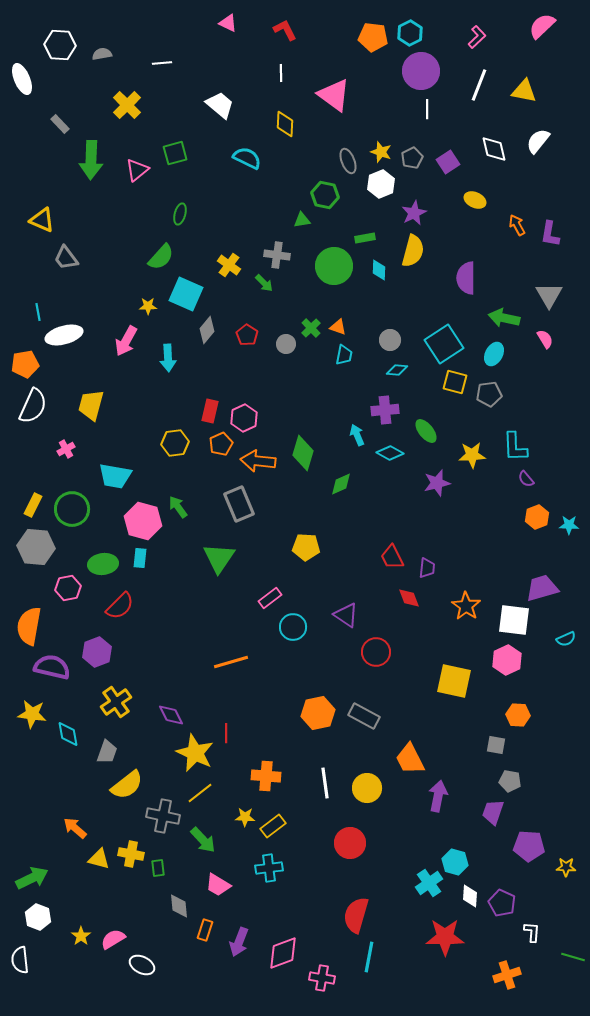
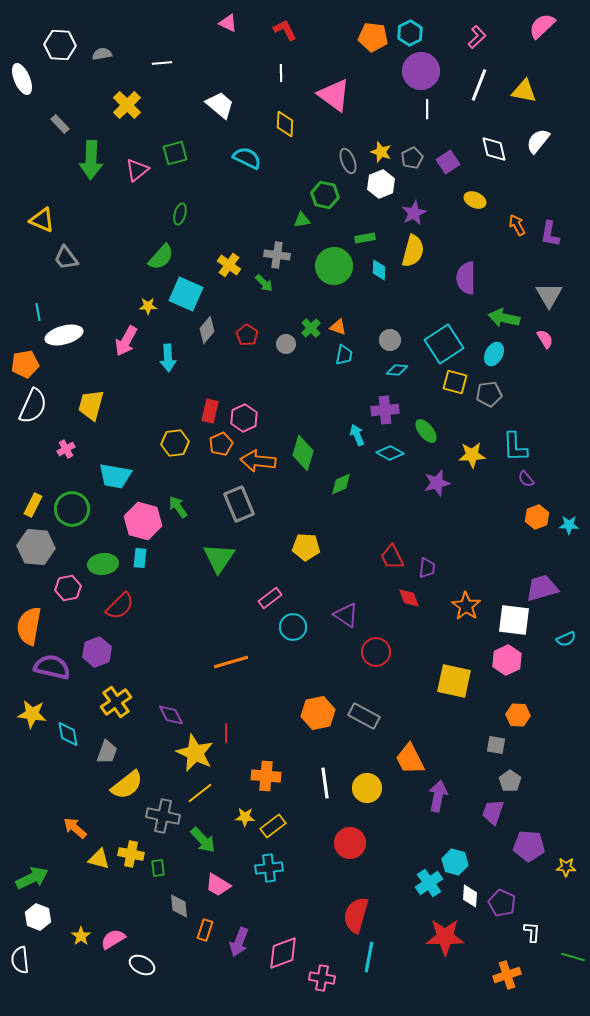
gray pentagon at (510, 781): rotated 25 degrees clockwise
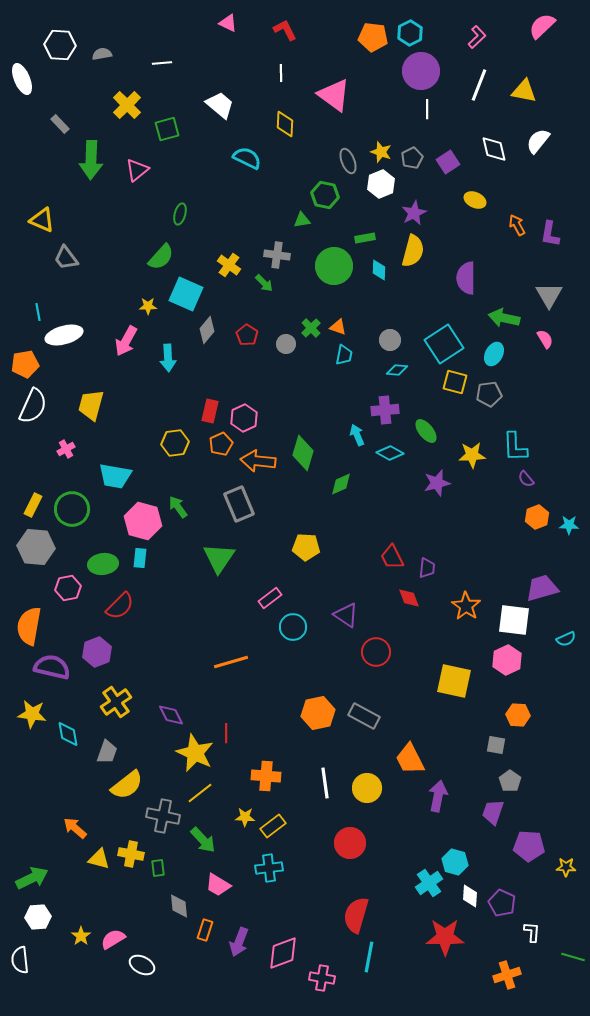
green square at (175, 153): moved 8 px left, 24 px up
white hexagon at (38, 917): rotated 25 degrees counterclockwise
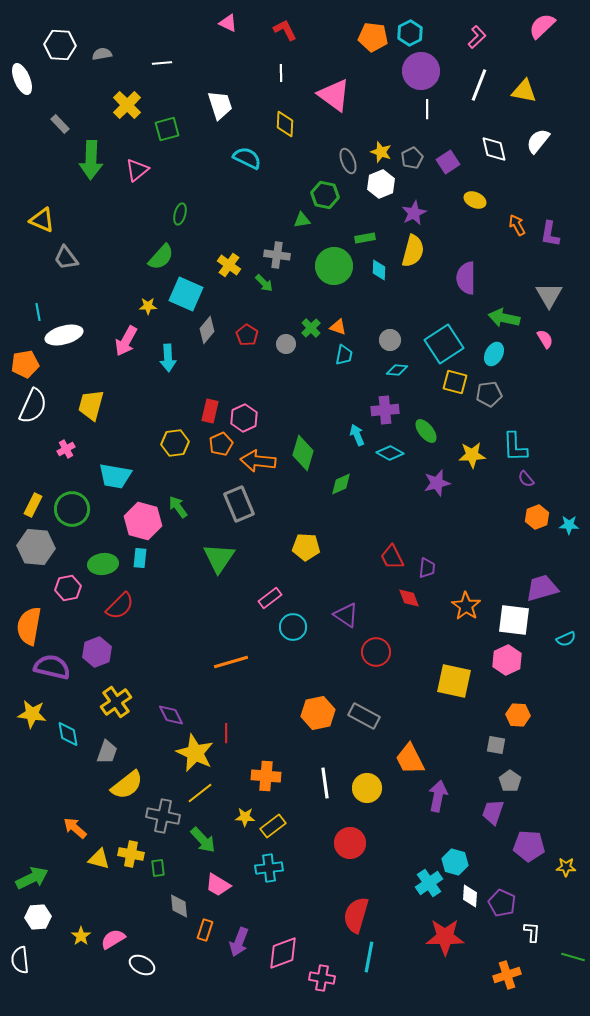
white trapezoid at (220, 105): rotated 32 degrees clockwise
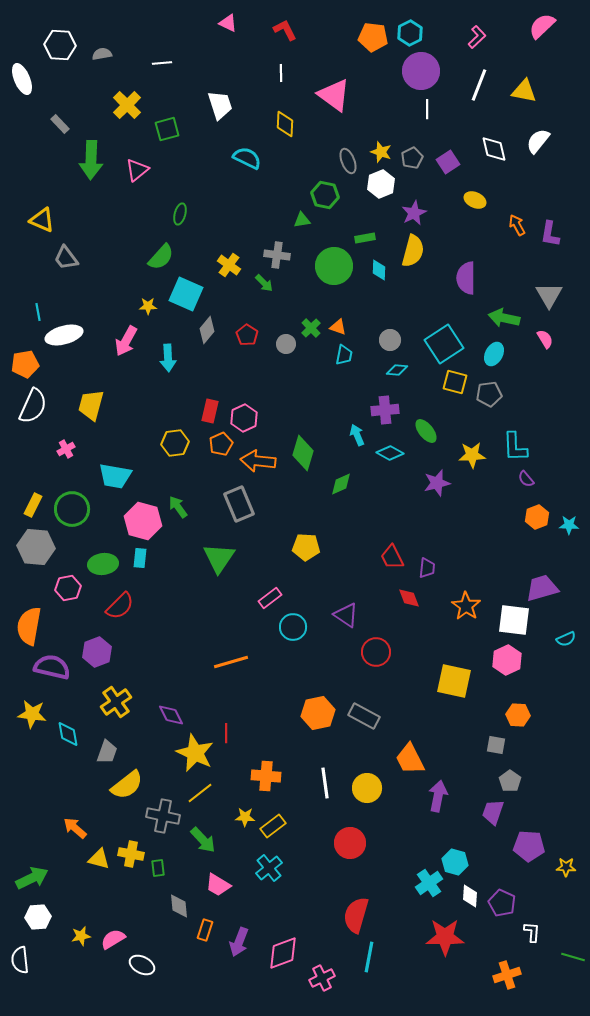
cyan cross at (269, 868): rotated 32 degrees counterclockwise
yellow star at (81, 936): rotated 24 degrees clockwise
pink cross at (322, 978): rotated 35 degrees counterclockwise
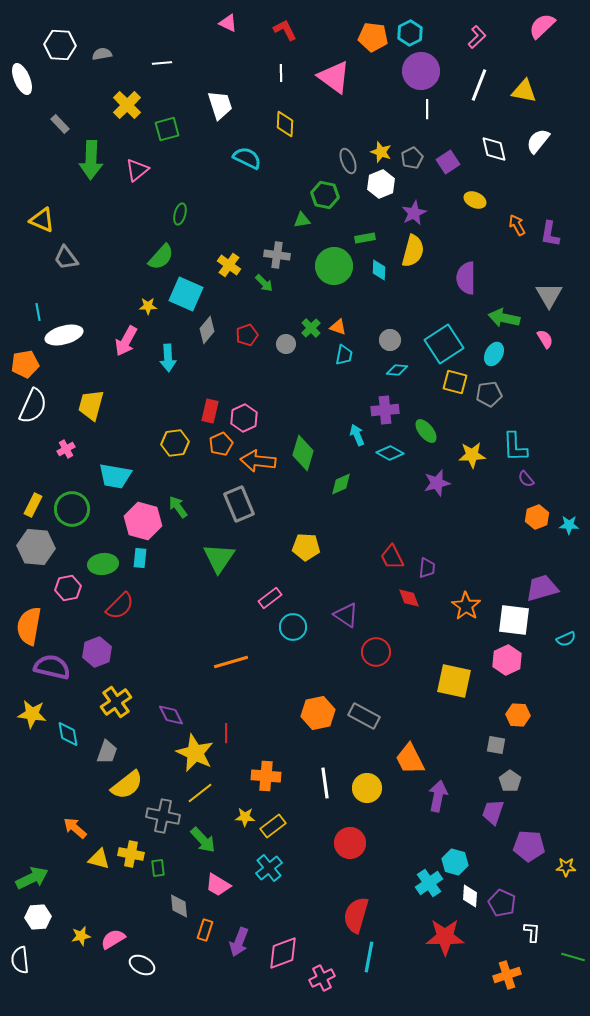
pink triangle at (334, 95): moved 18 px up
red pentagon at (247, 335): rotated 20 degrees clockwise
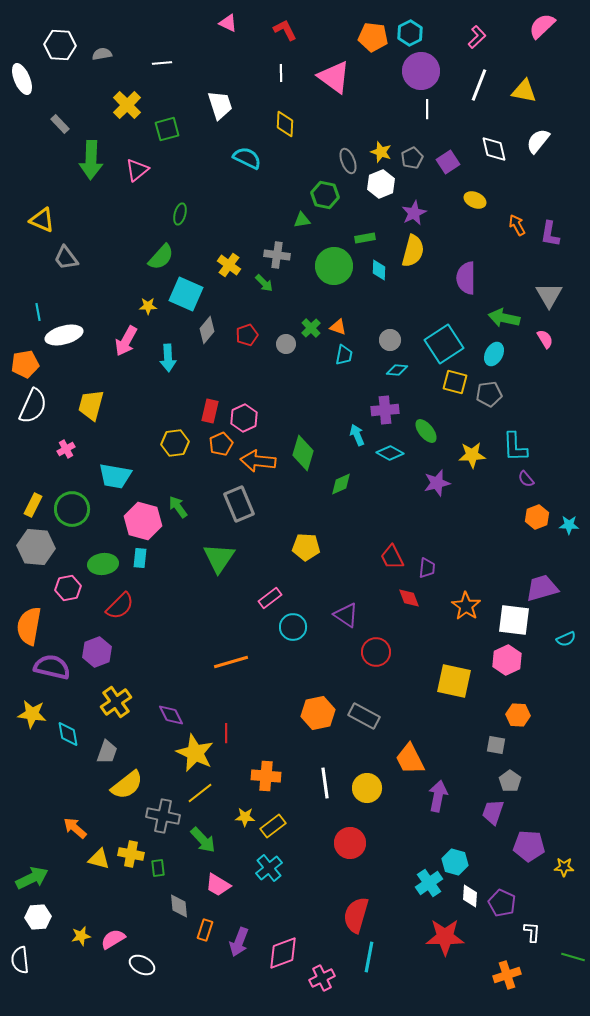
yellow star at (566, 867): moved 2 px left
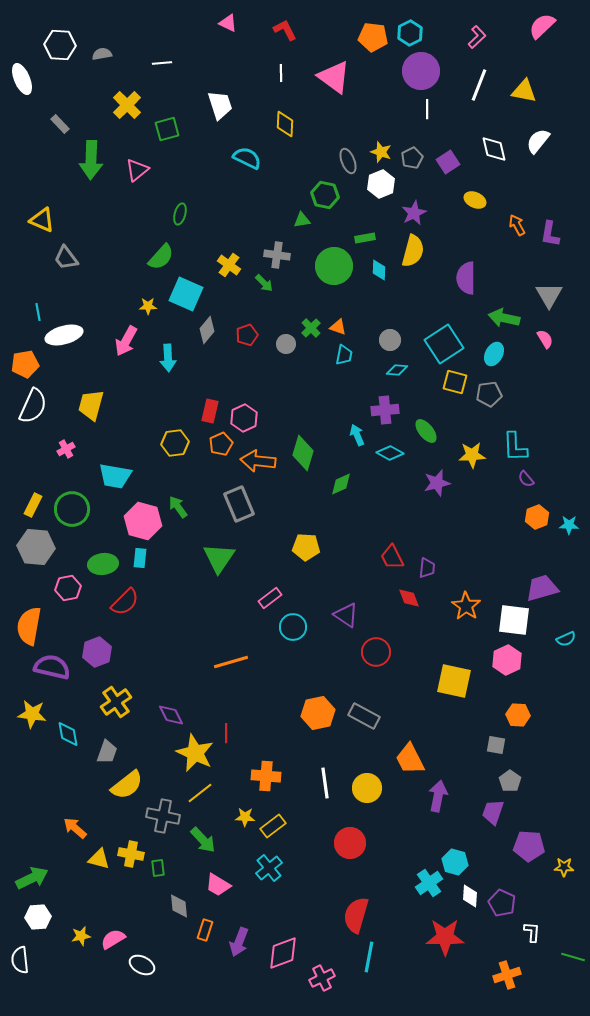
red semicircle at (120, 606): moved 5 px right, 4 px up
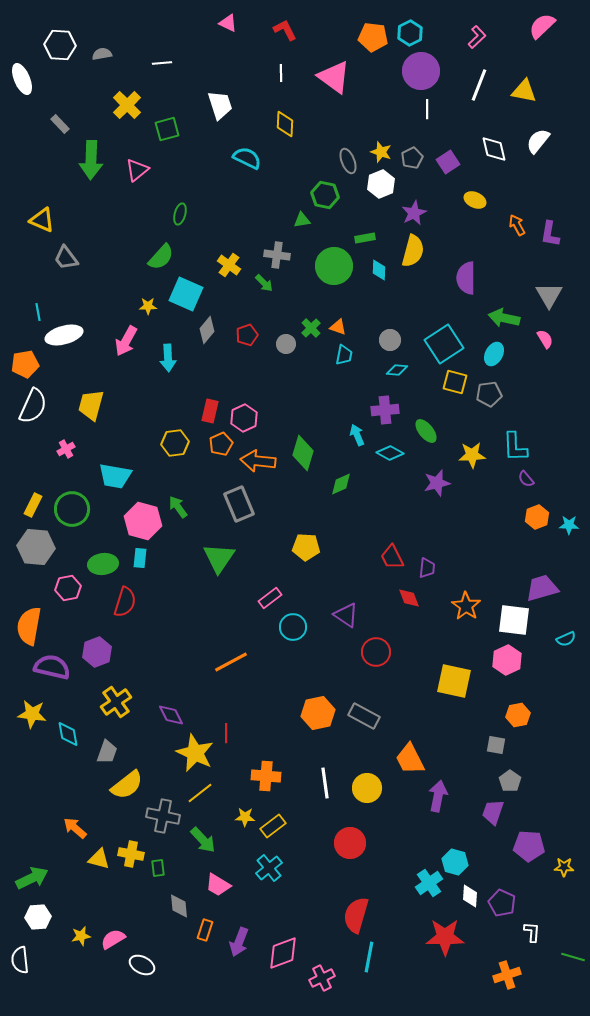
red semicircle at (125, 602): rotated 28 degrees counterclockwise
orange line at (231, 662): rotated 12 degrees counterclockwise
orange hexagon at (518, 715): rotated 15 degrees counterclockwise
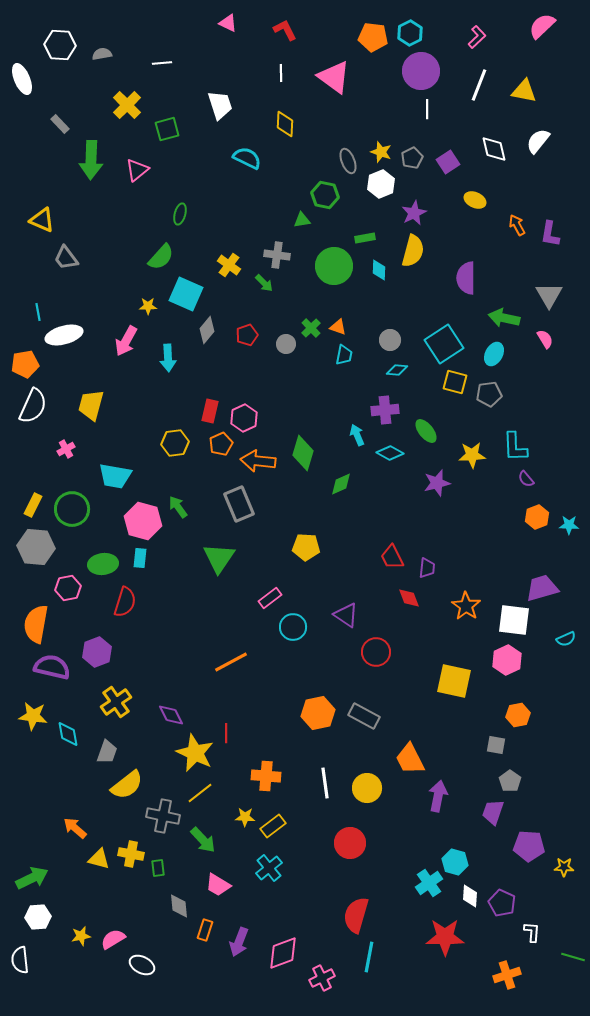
orange semicircle at (29, 626): moved 7 px right, 2 px up
yellow star at (32, 714): moved 1 px right, 2 px down
